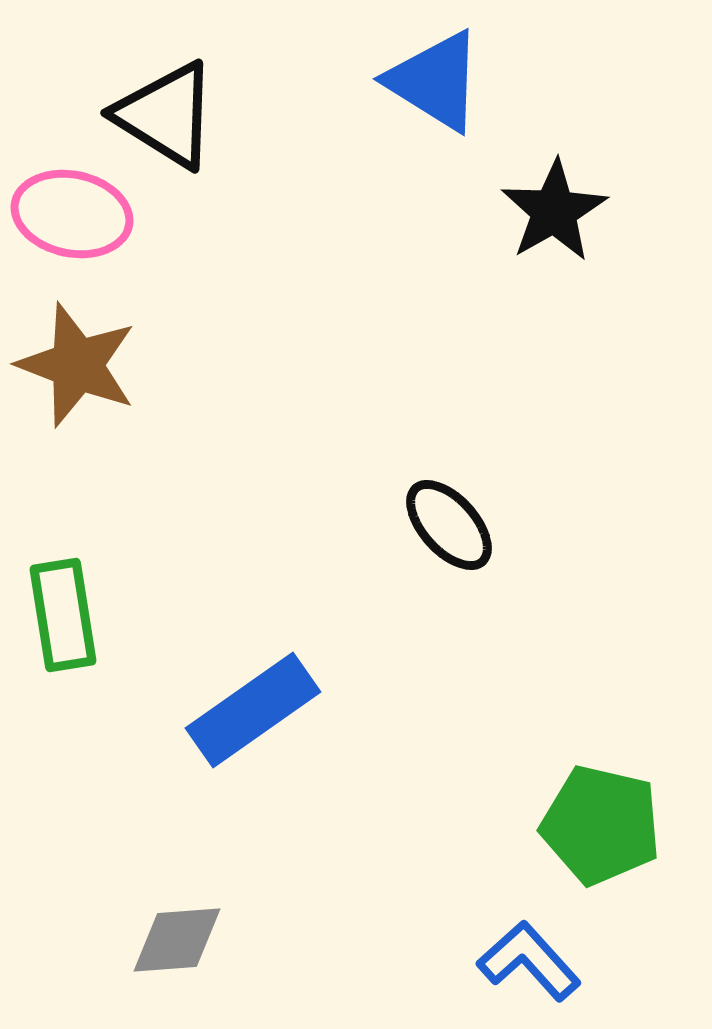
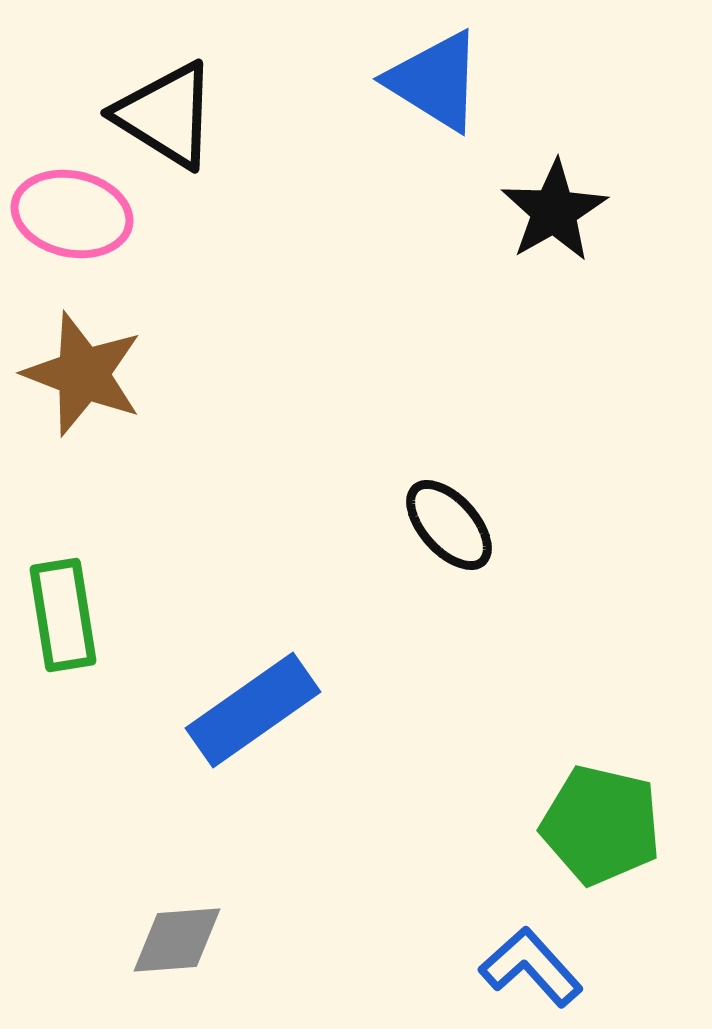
brown star: moved 6 px right, 9 px down
blue L-shape: moved 2 px right, 6 px down
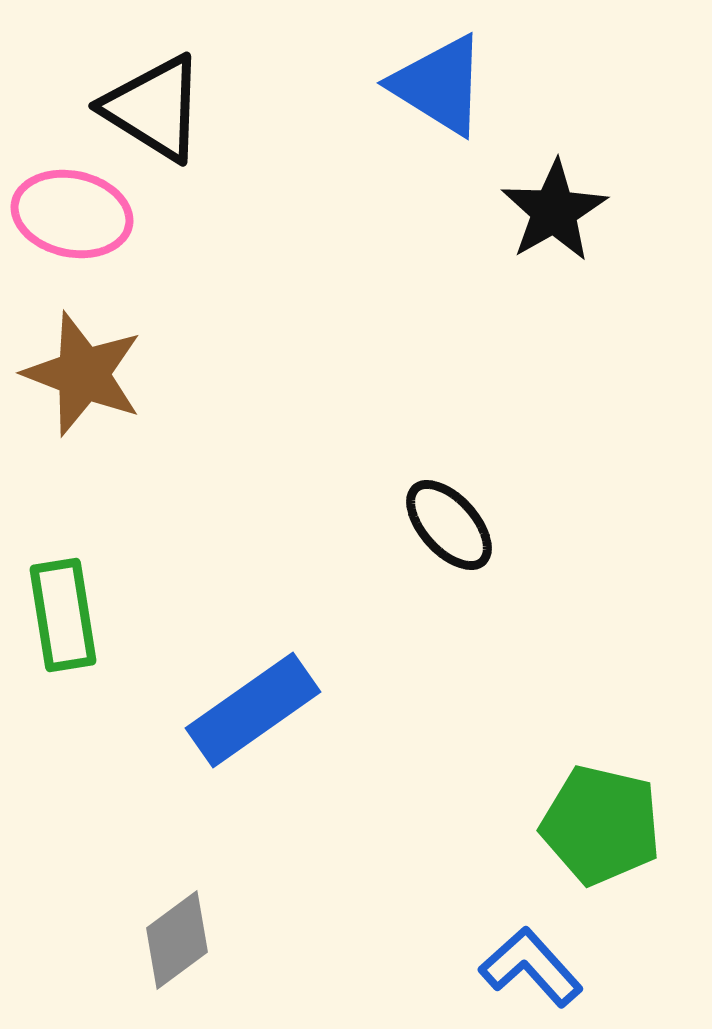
blue triangle: moved 4 px right, 4 px down
black triangle: moved 12 px left, 7 px up
gray diamond: rotated 32 degrees counterclockwise
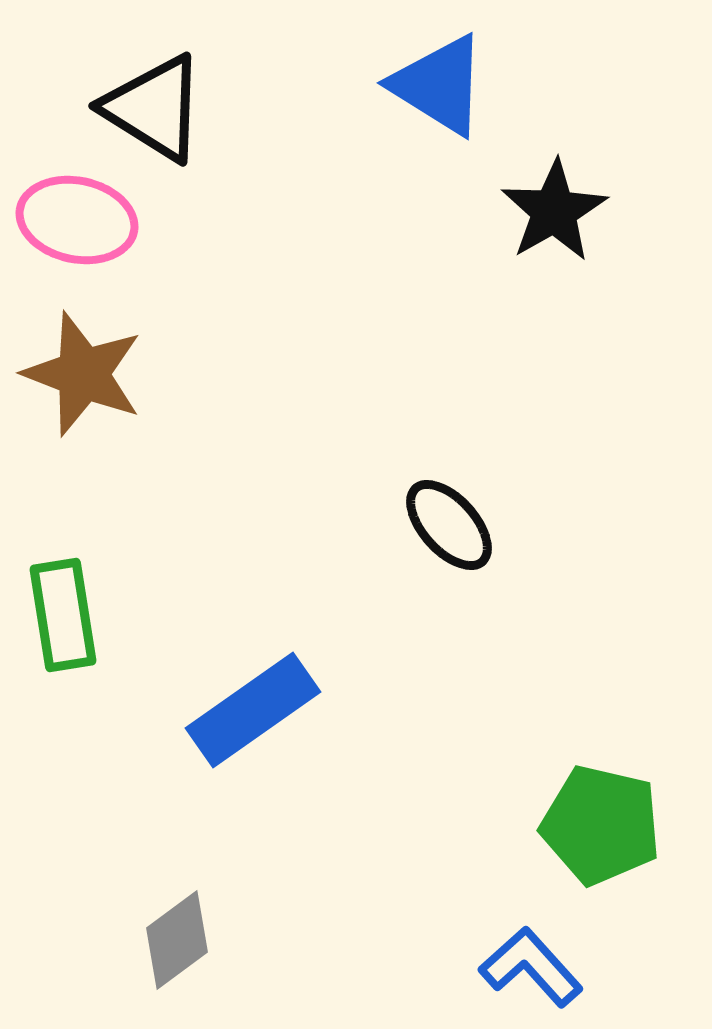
pink ellipse: moved 5 px right, 6 px down
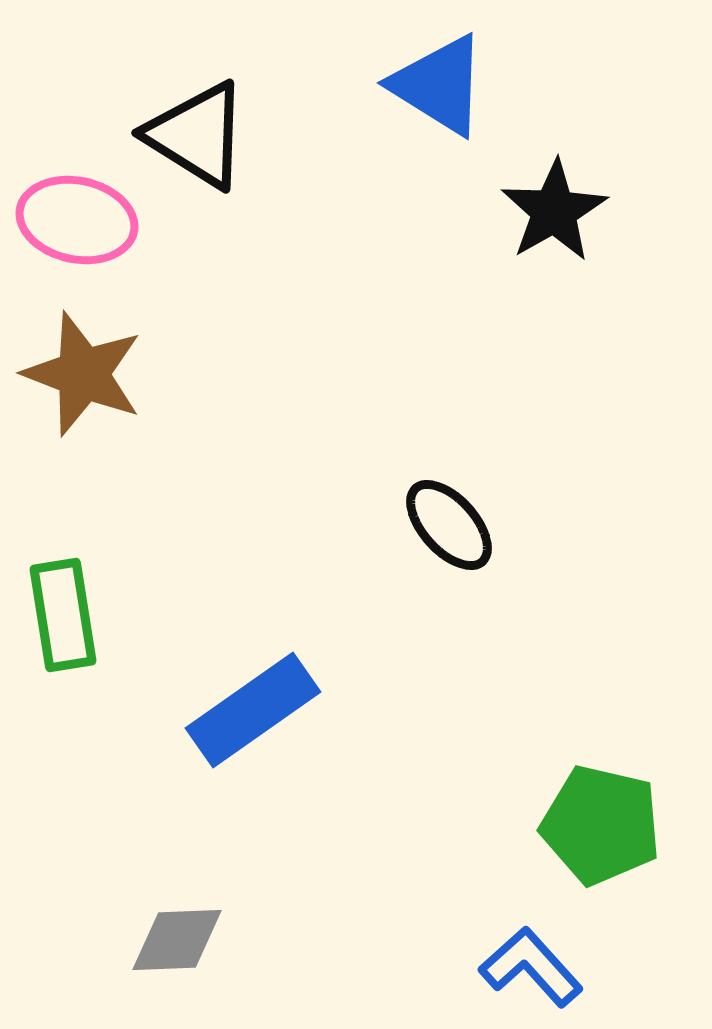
black triangle: moved 43 px right, 27 px down
gray diamond: rotated 34 degrees clockwise
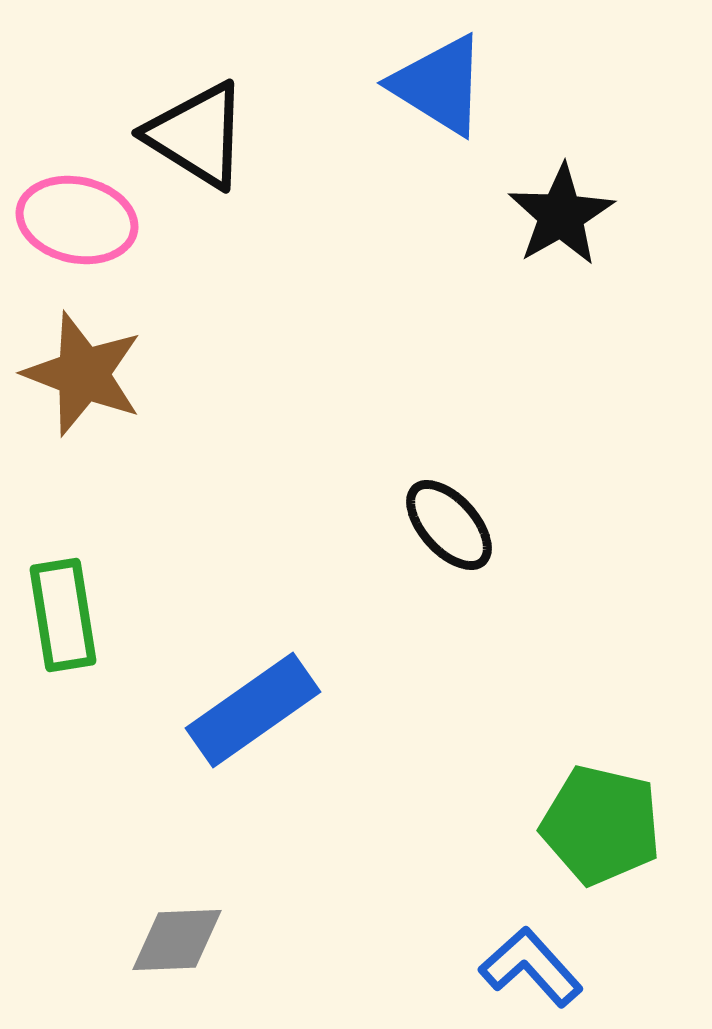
black star: moved 7 px right, 4 px down
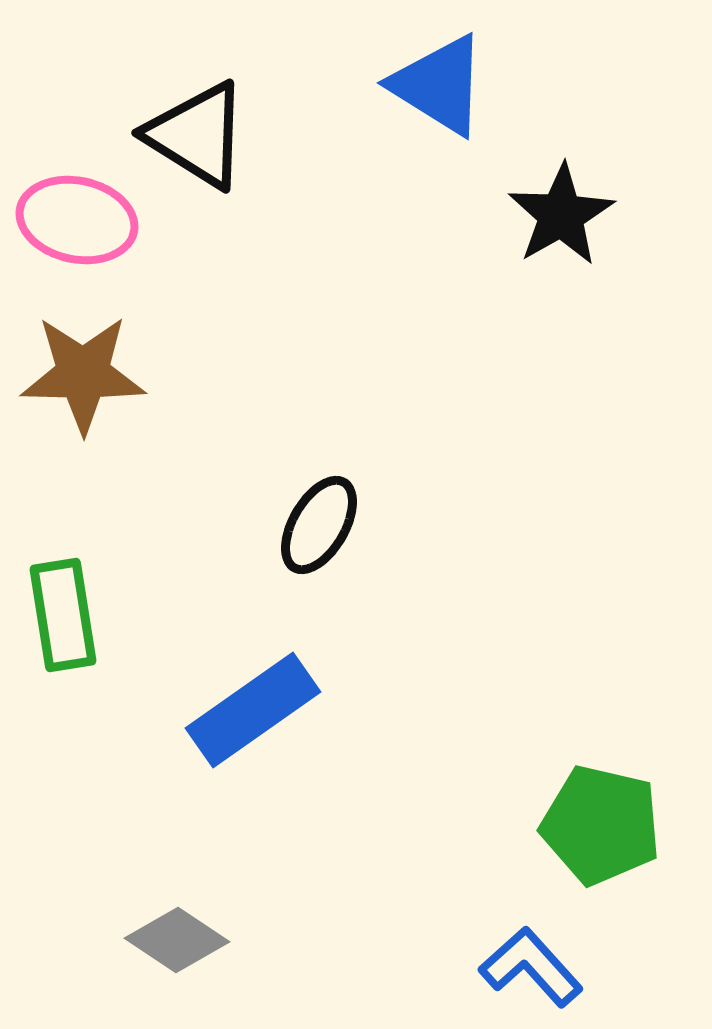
brown star: rotated 20 degrees counterclockwise
black ellipse: moved 130 px left; rotated 72 degrees clockwise
gray diamond: rotated 36 degrees clockwise
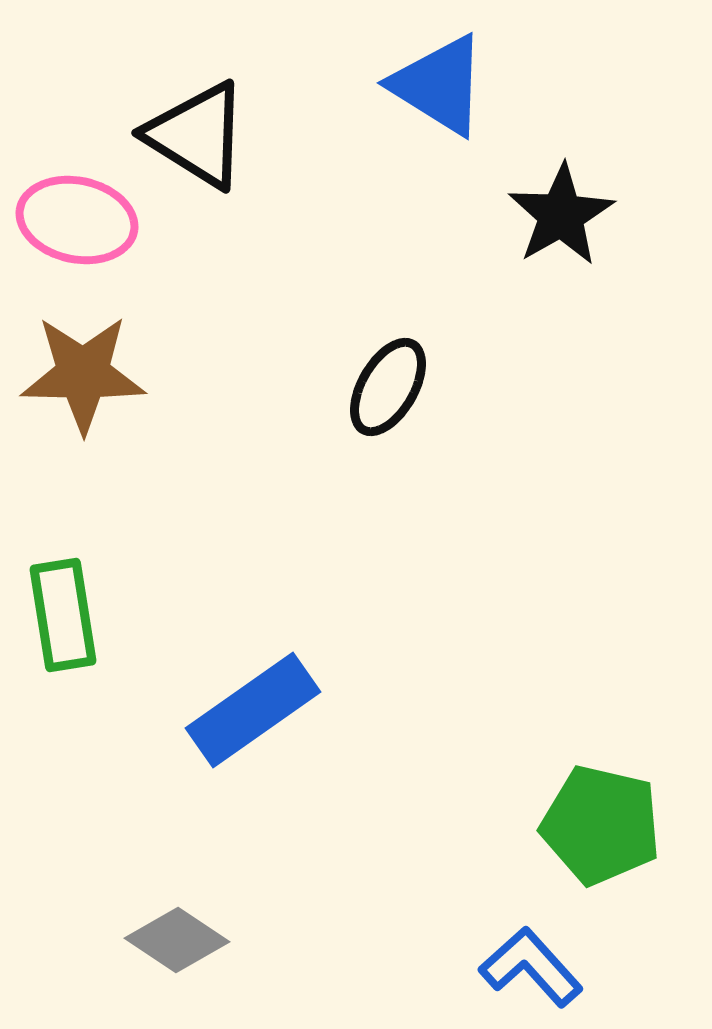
black ellipse: moved 69 px right, 138 px up
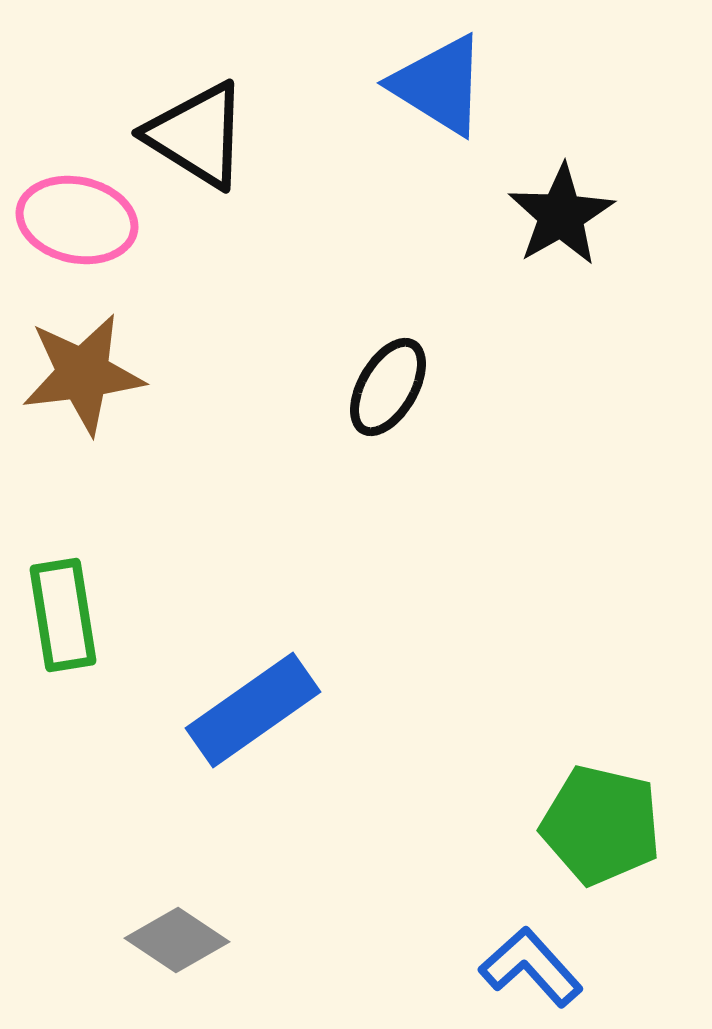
brown star: rotated 8 degrees counterclockwise
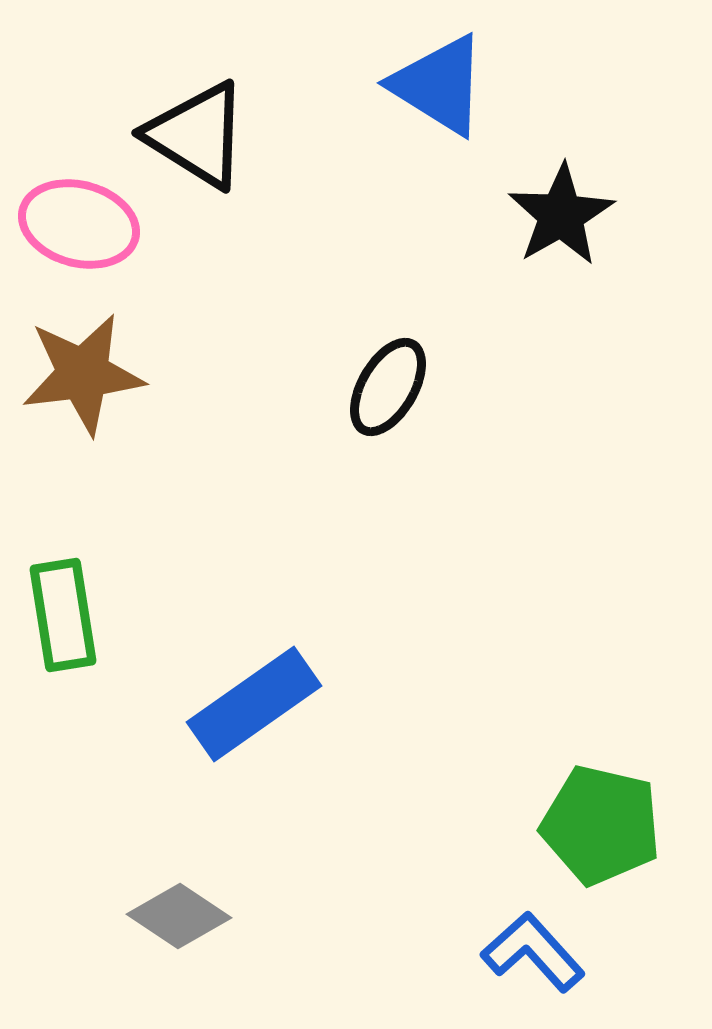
pink ellipse: moved 2 px right, 4 px down; rotated 3 degrees clockwise
blue rectangle: moved 1 px right, 6 px up
gray diamond: moved 2 px right, 24 px up
blue L-shape: moved 2 px right, 15 px up
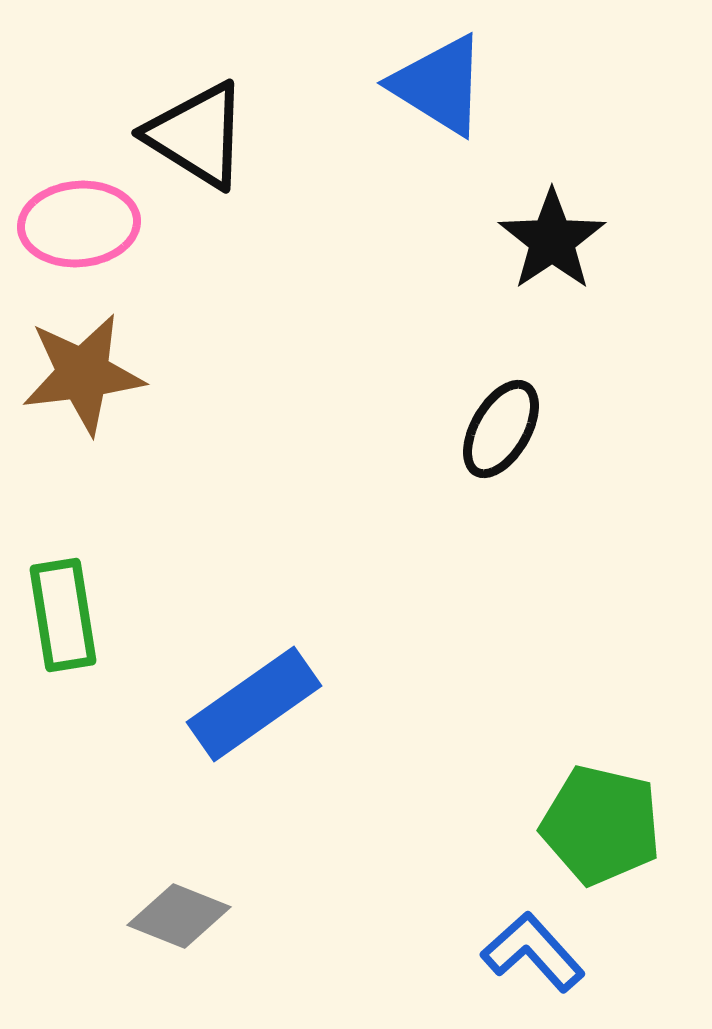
black star: moved 9 px left, 25 px down; rotated 4 degrees counterclockwise
pink ellipse: rotated 20 degrees counterclockwise
black ellipse: moved 113 px right, 42 px down
gray diamond: rotated 12 degrees counterclockwise
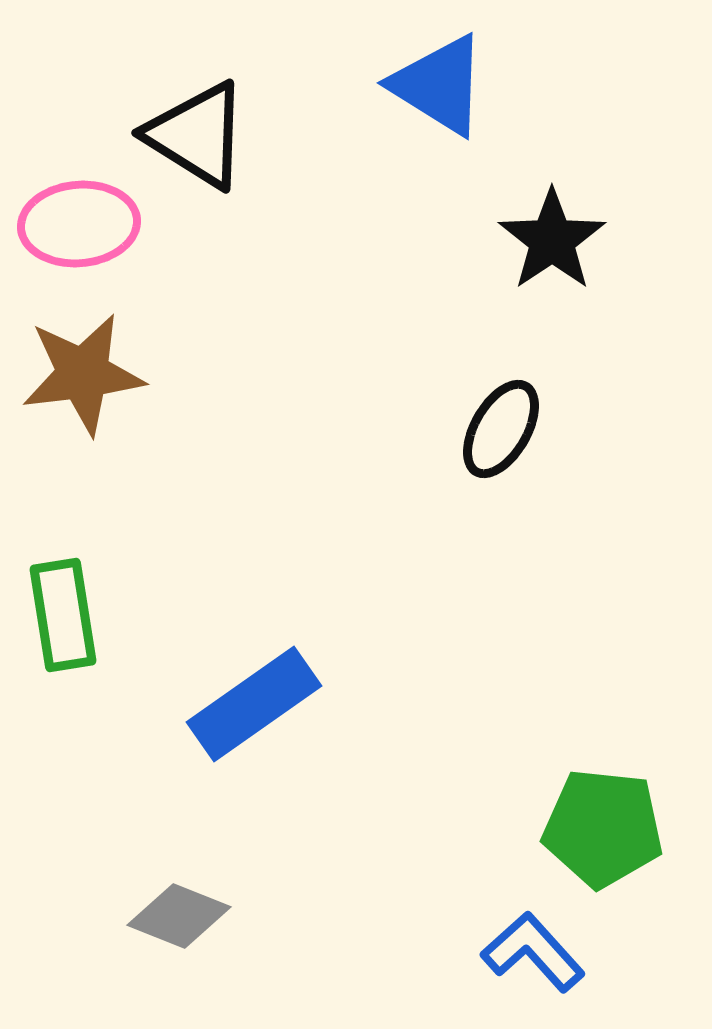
green pentagon: moved 2 px right, 3 px down; rotated 7 degrees counterclockwise
